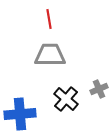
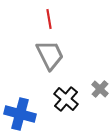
gray trapezoid: rotated 64 degrees clockwise
gray cross: moved 1 px right; rotated 24 degrees counterclockwise
blue cross: rotated 20 degrees clockwise
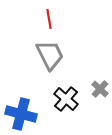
blue cross: moved 1 px right
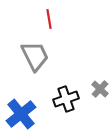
gray trapezoid: moved 15 px left, 1 px down
black cross: rotated 30 degrees clockwise
blue cross: rotated 36 degrees clockwise
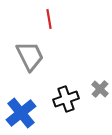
gray trapezoid: moved 5 px left
blue cross: moved 1 px up
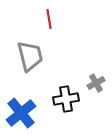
gray trapezoid: rotated 12 degrees clockwise
gray cross: moved 4 px left, 6 px up; rotated 18 degrees clockwise
black cross: rotated 10 degrees clockwise
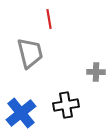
gray trapezoid: moved 3 px up
gray cross: moved 11 px up; rotated 30 degrees clockwise
black cross: moved 6 px down
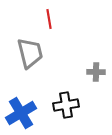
blue cross: rotated 8 degrees clockwise
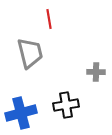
blue cross: rotated 16 degrees clockwise
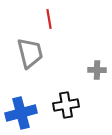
gray cross: moved 1 px right, 2 px up
